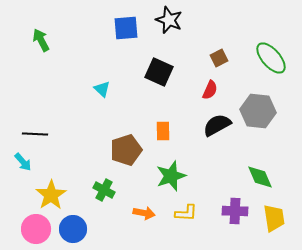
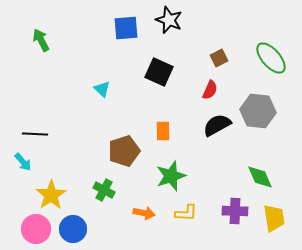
brown pentagon: moved 2 px left, 1 px down
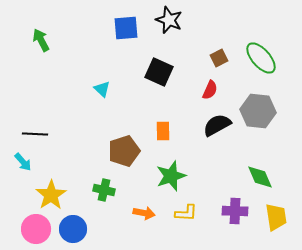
green ellipse: moved 10 px left
green cross: rotated 15 degrees counterclockwise
yellow trapezoid: moved 2 px right, 1 px up
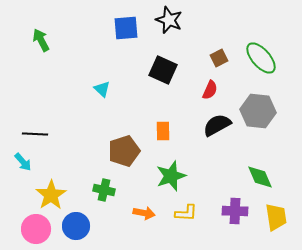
black square: moved 4 px right, 2 px up
blue circle: moved 3 px right, 3 px up
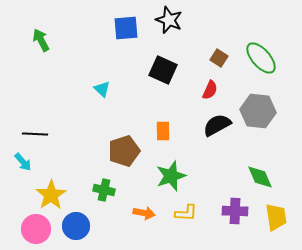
brown square: rotated 30 degrees counterclockwise
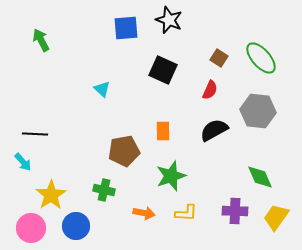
black semicircle: moved 3 px left, 5 px down
brown pentagon: rotated 8 degrees clockwise
yellow trapezoid: rotated 136 degrees counterclockwise
pink circle: moved 5 px left, 1 px up
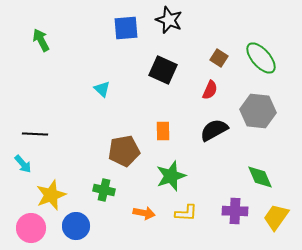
cyan arrow: moved 2 px down
yellow star: rotated 12 degrees clockwise
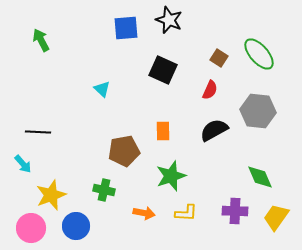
green ellipse: moved 2 px left, 4 px up
black line: moved 3 px right, 2 px up
